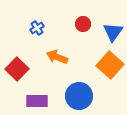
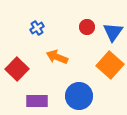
red circle: moved 4 px right, 3 px down
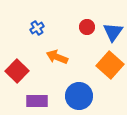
red square: moved 2 px down
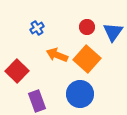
orange arrow: moved 2 px up
orange square: moved 23 px left, 6 px up
blue circle: moved 1 px right, 2 px up
purple rectangle: rotated 70 degrees clockwise
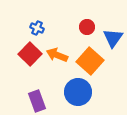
blue cross: rotated 32 degrees counterclockwise
blue triangle: moved 6 px down
orange square: moved 3 px right, 2 px down
red square: moved 13 px right, 17 px up
blue circle: moved 2 px left, 2 px up
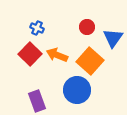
blue circle: moved 1 px left, 2 px up
